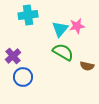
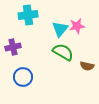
purple cross: moved 9 px up; rotated 28 degrees clockwise
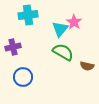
pink star: moved 3 px left, 4 px up; rotated 28 degrees counterclockwise
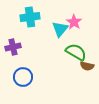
cyan cross: moved 2 px right, 2 px down
green semicircle: moved 13 px right
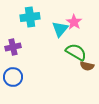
blue circle: moved 10 px left
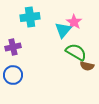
cyan triangle: moved 3 px right, 1 px down
blue circle: moved 2 px up
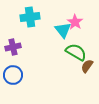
pink star: moved 1 px right
cyan triangle: rotated 18 degrees counterclockwise
brown semicircle: rotated 112 degrees clockwise
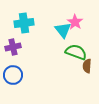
cyan cross: moved 6 px left, 6 px down
green semicircle: rotated 10 degrees counterclockwise
brown semicircle: rotated 32 degrees counterclockwise
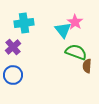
purple cross: rotated 28 degrees counterclockwise
